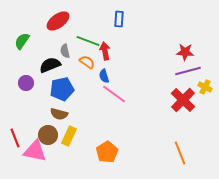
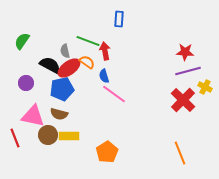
red ellipse: moved 11 px right, 47 px down
black semicircle: rotated 50 degrees clockwise
yellow rectangle: rotated 66 degrees clockwise
pink triangle: moved 2 px left, 35 px up
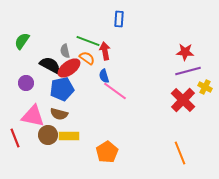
orange semicircle: moved 4 px up
pink line: moved 1 px right, 3 px up
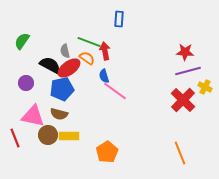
green line: moved 1 px right, 1 px down
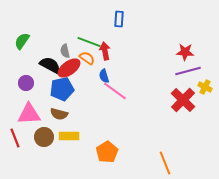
pink triangle: moved 4 px left, 2 px up; rotated 15 degrees counterclockwise
brown circle: moved 4 px left, 2 px down
orange line: moved 15 px left, 10 px down
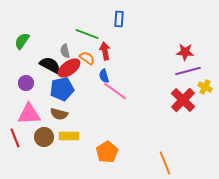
green line: moved 2 px left, 8 px up
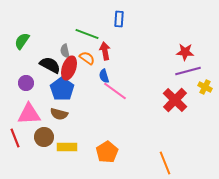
red ellipse: rotated 35 degrees counterclockwise
blue pentagon: rotated 25 degrees counterclockwise
red cross: moved 8 px left
yellow rectangle: moved 2 px left, 11 px down
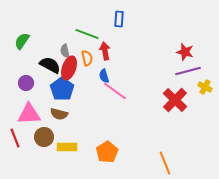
red star: rotated 12 degrees clockwise
orange semicircle: rotated 42 degrees clockwise
